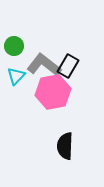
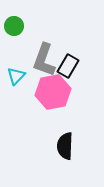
green circle: moved 20 px up
gray L-shape: moved 5 px up; rotated 108 degrees counterclockwise
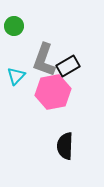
black rectangle: rotated 30 degrees clockwise
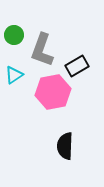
green circle: moved 9 px down
gray L-shape: moved 2 px left, 10 px up
black rectangle: moved 9 px right
cyan triangle: moved 2 px left, 1 px up; rotated 12 degrees clockwise
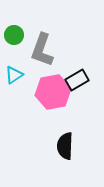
black rectangle: moved 14 px down
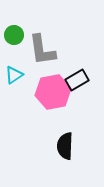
gray L-shape: rotated 28 degrees counterclockwise
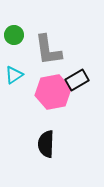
gray L-shape: moved 6 px right
black semicircle: moved 19 px left, 2 px up
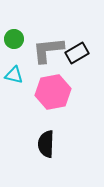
green circle: moved 4 px down
gray L-shape: rotated 92 degrees clockwise
cyan triangle: rotated 48 degrees clockwise
black rectangle: moved 27 px up
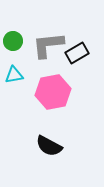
green circle: moved 1 px left, 2 px down
gray L-shape: moved 5 px up
cyan triangle: rotated 24 degrees counterclockwise
black semicircle: moved 3 px right, 2 px down; rotated 64 degrees counterclockwise
